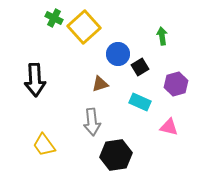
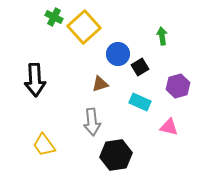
green cross: moved 1 px up
purple hexagon: moved 2 px right, 2 px down
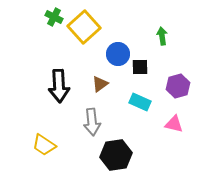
black square: rotated 30 degrees clockwise
black arrow: moved 24 px right, 6 px down
brown triangle: rotated 18 degrees counterclockwise
pink triangle: moved 5 px right, 3 px up
yellow trapezoid: rotated 20 degrees counterclockwise
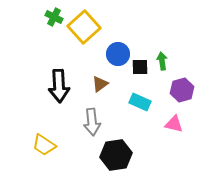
green arrow: moved 25 px down
purple hexagon: moved 4 px right, 4 px down
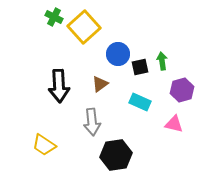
black square: rotated 12 degrees counterclockwise
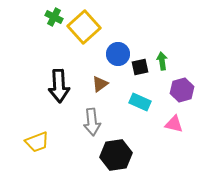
yellow trapezoid: moved 7 px left, 3 px up; rotated 55 degrees counterclockwise
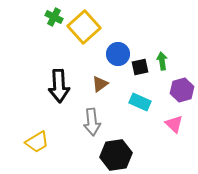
pink triangle: rotated 30 degrees clockwise
yellow trapezoid: rotated 10 degrees counterclockwise
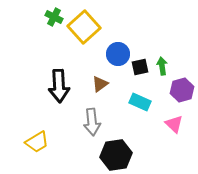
green arrow: moved 5 px down
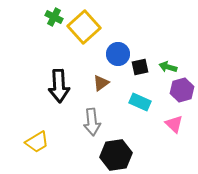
green arrow: moved 6 px right, 1 px down; rotated 66 degrees counterclockwise
brown triangle: moved 1 px right, 1 px up
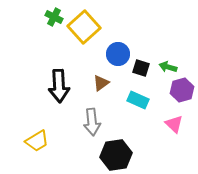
black square: moved 1 px right, 1 px down; rotated 30 degrees clockwise
cyan rectangle: moved 2 px left, 2 px up
yellow trapezoid: moved 1 px up
